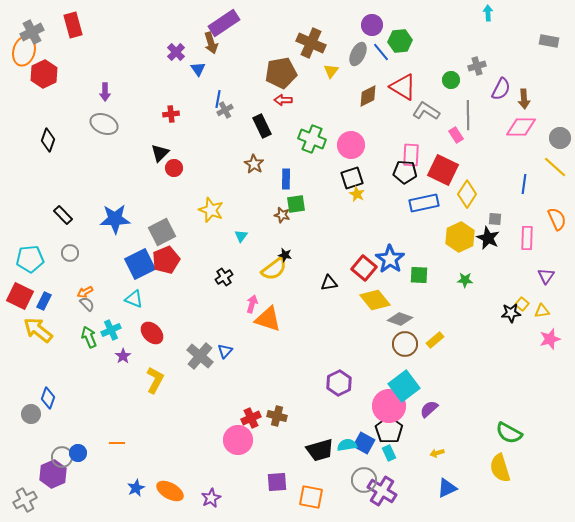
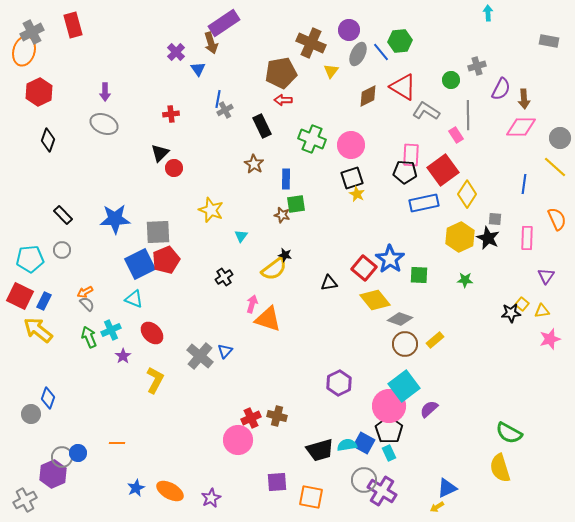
purple circle at (372, 25): moved 23 px left, 5 px down
red hexagon at (44, 74): moved 5 px left, 18 px down
red square at (443, 170): rotated 28 degrees clockwise
gray square at (162, 232): moved 4 px left; rotated 24 degrees clockwise
gray circle at (70, 253): moved 8 px left, 3 px up
yellow arrow at (437, 453): moved 54 px down; rotated 16 degrees counterclockwise
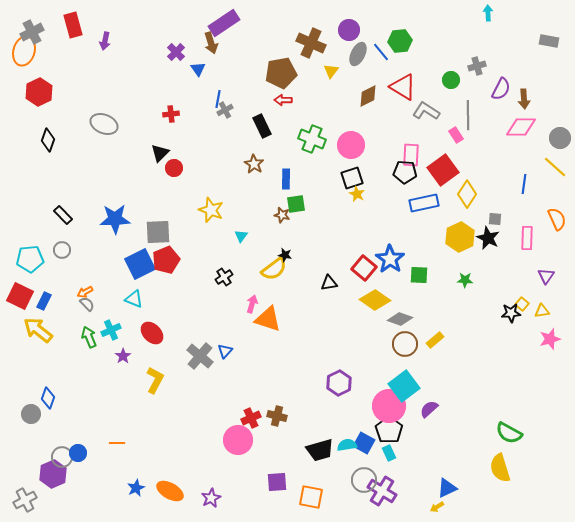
purple arrow at (105, 92): moved 51 px up; rotated 12 degrees clockwise
yellow diamond at (375, 300): rotated 16 degrees counterclockwise
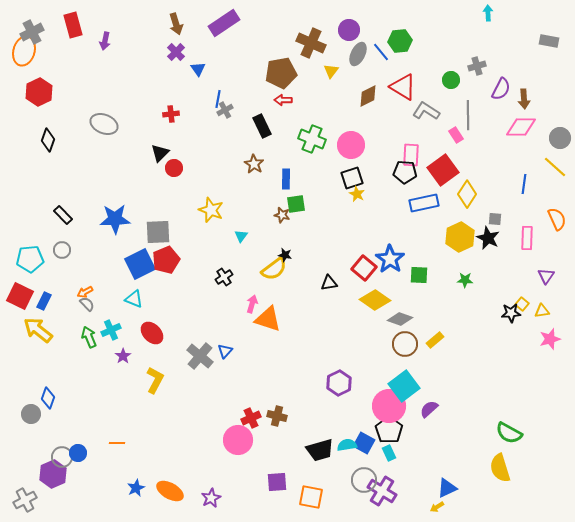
brown arrow at (211, 43): moved 35 px left, 19 px up
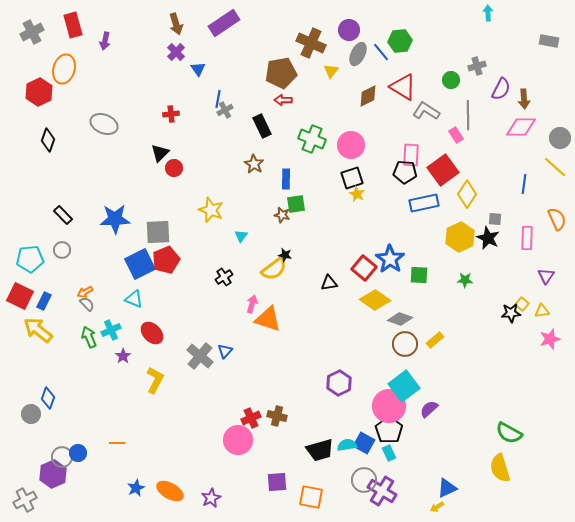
orange ellipse at (24, 51): moved 40 px right, 18 px down
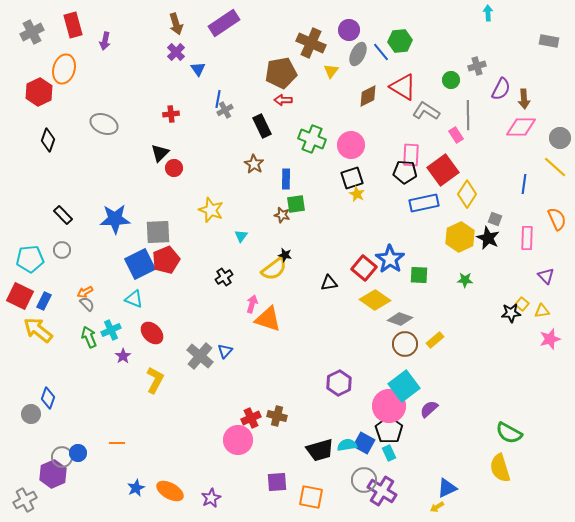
gray square at (495, 219): rotated 16 degrees clockwise
purple triangle at (546, 276): rotated 18 degrees counterclockwise
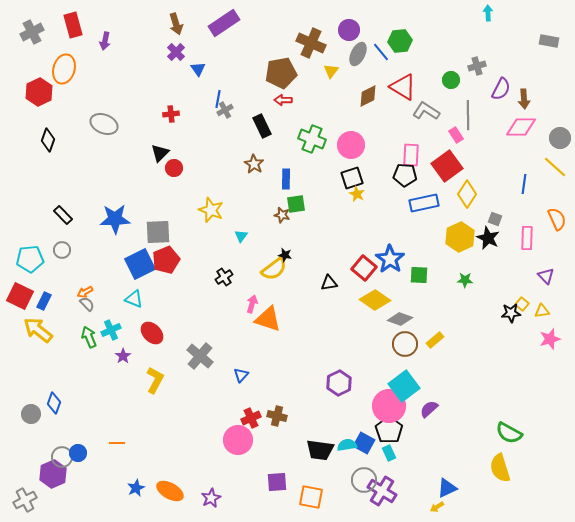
red square at (443, 170): moved 4 px right, 4 px up
black pentagon at (405, 172): moved 3 px down
blue triangle at (225, 351): moved 16 px right, 24 px down
blue diamond at (48, 398): moved 6 px right, 5 px down
black trapezoid at (320, 450): rotated 24 degrees clockwise
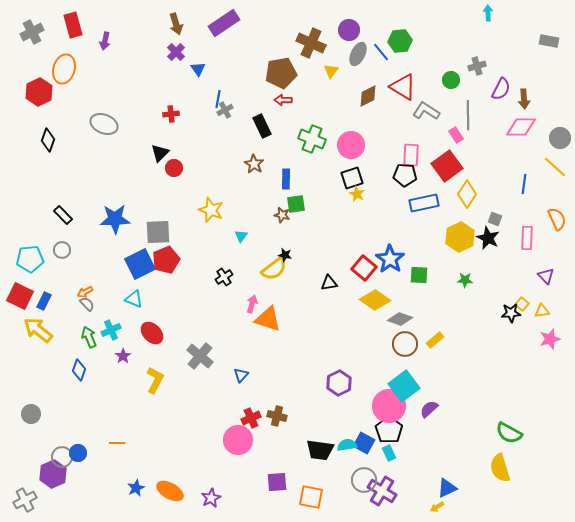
blue diamond at (54, 403): moved 25 px right, 33 px up
